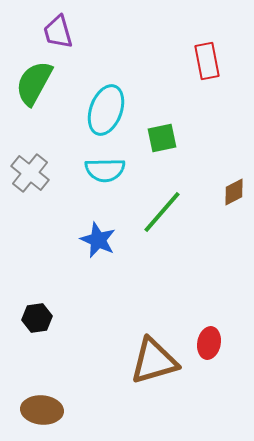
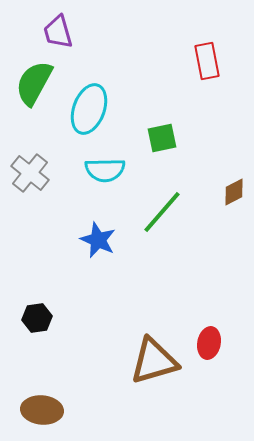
cyan ellipse: moved 17 px left, 1 px up
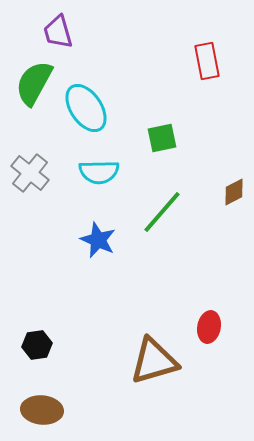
cyan ellipse: moved 3 px left, 1 px up; rotated 54 degrees counterclockwise
cyan semicircle: moved 6 px left, 2 px down
black hexagon: moved 27 px down
red ellipse: moved 16 px up
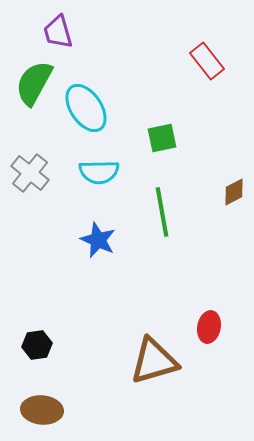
red rectangle: rotated 27 degrees counterclockwise
green line: rotated 51 degrees counterclockwise
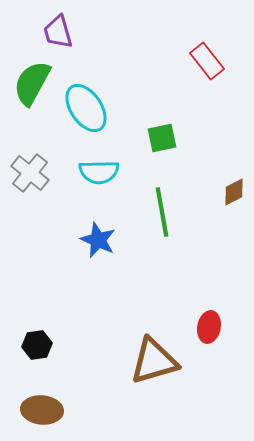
green semicircle: moved 2 px left
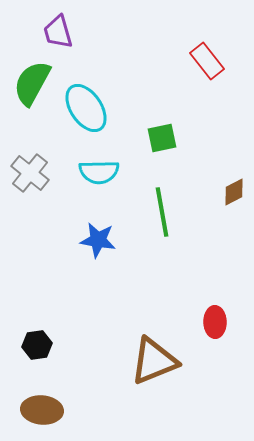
blue star: rotated 15 degrees counterclockwise
red ellipse: moved 6 px right, 5 px up; rotated 12 degrees counterclockwise
brown triangle: rotated 6 degrees counterclockwise
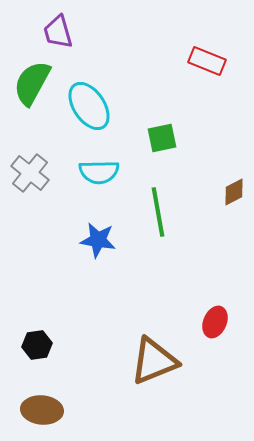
red rectangle: rotated 30 degrees counterclockwise
cyan ellipse: moved 3 px right, 2 px up
green line: moved 4 px left
red ellipse: rotated 24 degrees clockwise
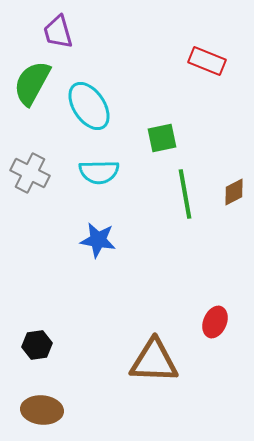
gray cross: rotated 12 degrees counterclockwise
green line: moved 27 px right, 18 px up
brown triangle: rotated 24 degrees clockwise
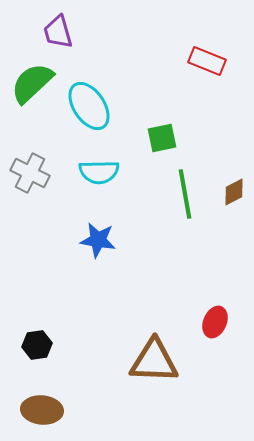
green semicircle: rotated 18 degrees clockwise
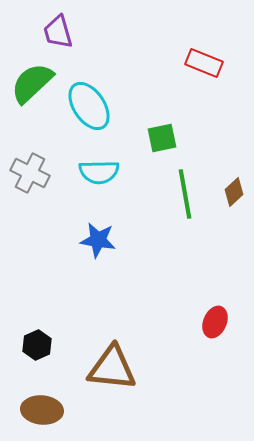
red rectangle: moved 3 px left, 2 px down
brown diamond: rotated 16 degrees counterclockwise
black hexagon: rotated 16 degrees counterclockwise
brown triangle: moved 42 px left, 7 px down; rotated 4 degrees clockwise
